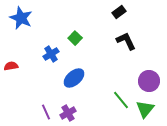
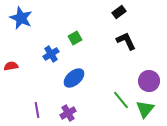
green square: rotated 16 degrees clockwise
purple line: moved 9 px left, 2 px up; rotated 14 degrees clockwise
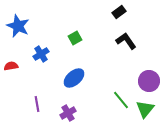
blue star: moved 3 px left, 8 px down
black L-shape: rotated 10 degrees counterclockwise
blue cross: moved 10 px left
purple line: moved 6 px up
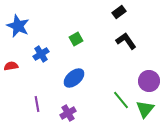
green square: moved 1 px right, 1 px down
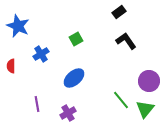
red semicircle: rotated 80 degrees counterclockwise
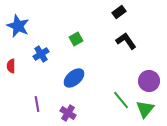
purple cross: rotated 28 degrees counterclockwise
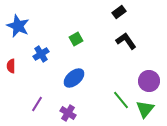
purple line: rotated 42 degrees clockwise
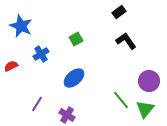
blue star: moved 3 px right
red semicircle: rotated 64 degrees clockwise
purple cross: moved 1 px left, 2 px down
